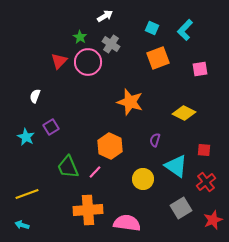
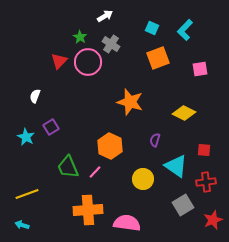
red cross: rotated 30 degrees clockwise
gray square: moved 2 px right, 3 px up
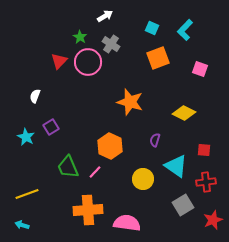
pink square: rotated 28 degrees clockwise
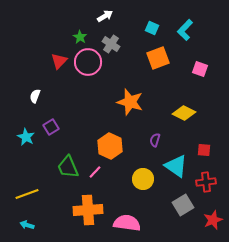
cyan arrow: moved 5 px right
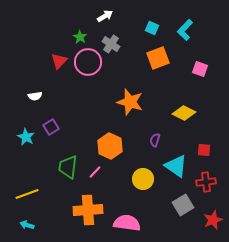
white semicircle: rotated 120 degrees counterclockwise
green trapezoid: rotated 30 degrees clockwise
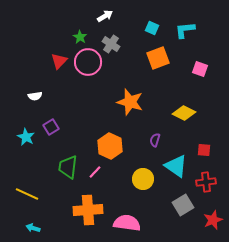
cyan L-shape: rotated 40 degrees clockwise
yellow line: rotated 45 degrees clockwise
cyan arrow: moved 6 px right, 3 px down
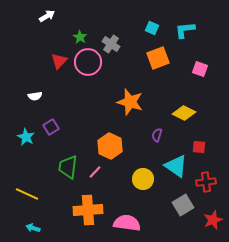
white arrow: moved 58 px left
purple semicircle: moved 2 px right, 5 px up
red square: moved 5 px left, 3 px up
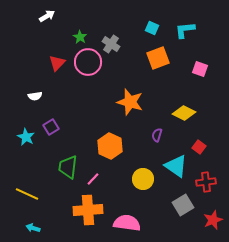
red triangle: moved 2 px left, 2 px down
red square: rotated 32 degrees clockwise
pink line: moved 2 px left, 7 px down
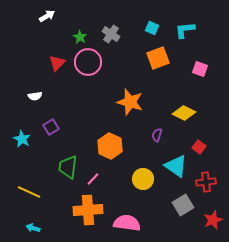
gray cross: moved 10 px up
cyan star: moved 4 px left, 2 px down
yellow line: moved 2 px right, 2 px up
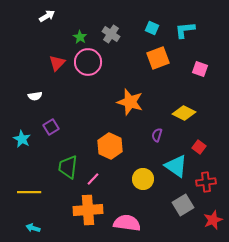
yellow line: rotated 25 degrees counterclockwise
